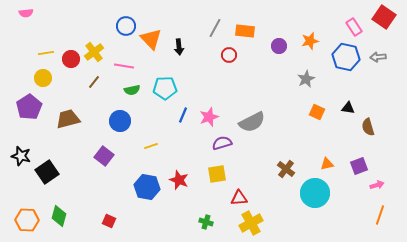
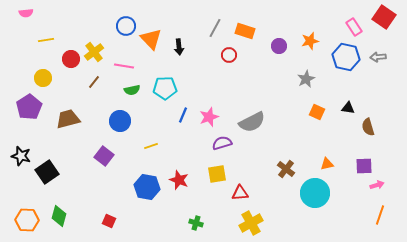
orange rectangle at (245, 31): rotated 12 degrees clockwise
yellow line at (46, 53): moved 13 px up
purple square at (359, 166): moved 5 px right; rotated 18 degrees clockwise
red triangle at (239, 198): moved 1 px right, 5 px up
green cross at (206, 222): moved 10 px left, 1 px down
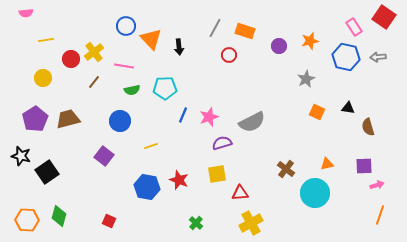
purple pentagon at (29, 107): moved 6 px right, 12 px down
green cross at (196, 223): rotated 24 degrees clockwise
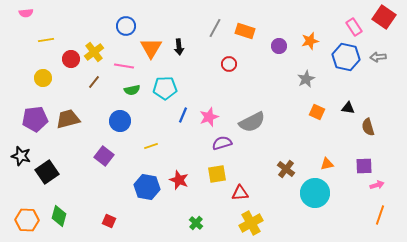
orange triangle at (151, 39): moved 9 px down; rotated 15 degrees clockwise
red circle at (229, 55): moved 9 px down
purple pentagon at (35, 119): rotated 25 degrees clockwise
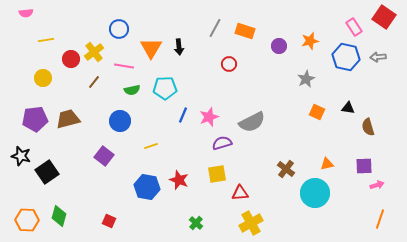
blue circle at (126, 26): moved 7 px left, 3 px down
orange line at (380, 215): moved 4 px down
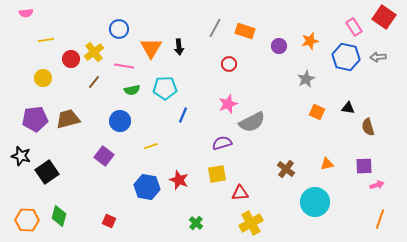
pink star at (209, 117): moved 19 px right, 13 px up
cyan circle at (315, 193): moved 9 px down
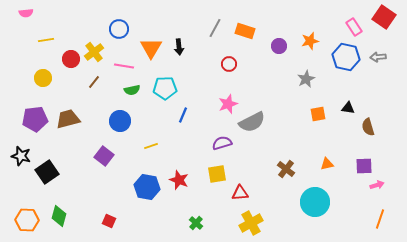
orange square at (317, 112): moved 1 px right, 2 px down; rotated 35 degrees counterclockwise
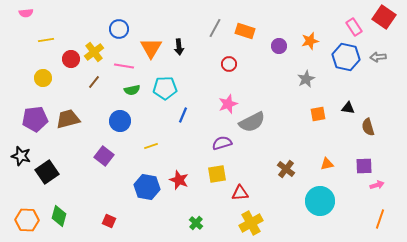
cyan circle at (315, 202): moved 5 px right, 1 px up
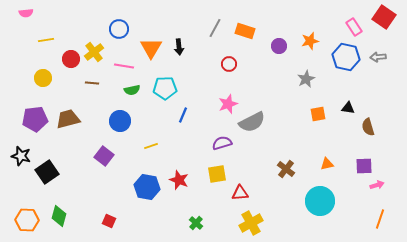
brown line at (94, 82): moved 2 px left, 1 px down; rotated 56 degrees clockwise
